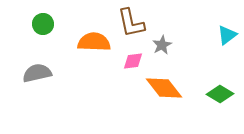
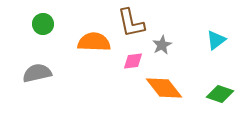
cyan triangle: moved 11 px left, 5 px down
green diamond: rotated 12 degrees counterclockwise
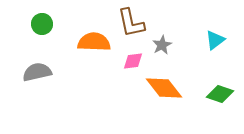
green circle: moved 1 px left
cyan triangle: moved 1 px left
gray semicircle: moved 1 px up
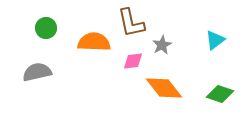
green circle: moved 4 px right, 4 px down
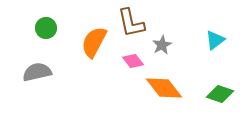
orange semicircle: rotated 64 degrees counterclockwise
pink diamond: rotated 60 degrees clockwise
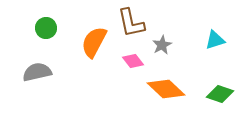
cyan triangle: rotated 20 degrees clockwise
orange diamond: moved 2 px right, 1 px down; rotated 9 degrees counterclockwise
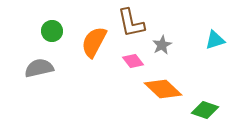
green circle: moved 6 px right, 3 px down
gray semicircle: moved 2 px right, 4 px up
orange diamond: moved 3 px left
green diamond: moved 15 px left, 16 px down
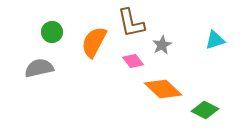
green circle: moved 1 px down
green diamond: rotated 8 degrees clockwise
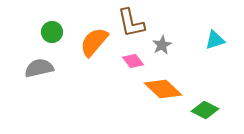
orange semicircle: rotated 12 degrees clockwise
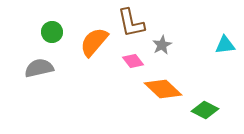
cyan triangle: moved 10 px right, 5 px down; rotated 10 degrees clockwise
